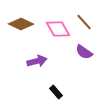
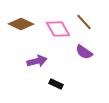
black rectangle: moved 8 px up; rotated 24 degrees counterclockwise
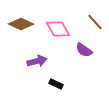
brown line: moved 11 px right
purple semicircle: moved 2 px up
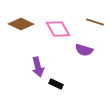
brown line: rotated 30 degrees counterclockwise
purple semicircle: rotated 18 degrees counterclockwise
purple arrow: moved 1 px right, 6 px down; rotated 90 degrees clockwise
